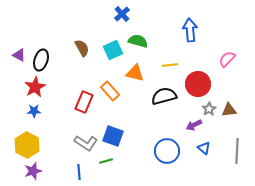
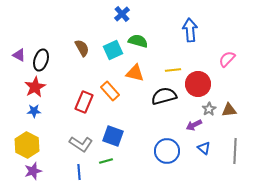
yellow line: moved 3 px right, 5 px down
gray L-shape: moved 5 px left, 1 px down
gray line: moved 2 px left
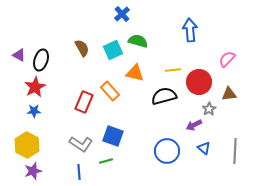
red circle: moved 1 px right, 2 px up
brown triangle: moved 16 px up
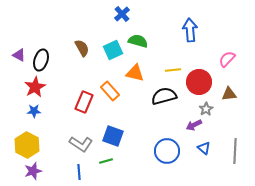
gray star: moved 3 px left
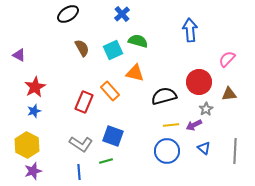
black ellipse: moved 27 px right, 46 px up; rotated 40 degrees clockwise
yellow line: moved 2 px left, 55 px down
blue star: rotated 16 degrees counterclockwise
